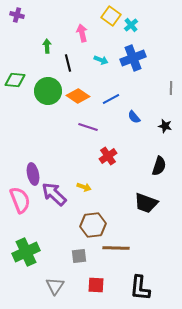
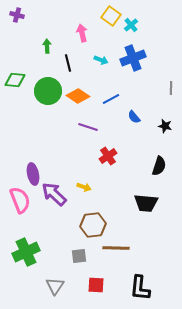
black trapezoid: rotated 15 degrees counterclockwise
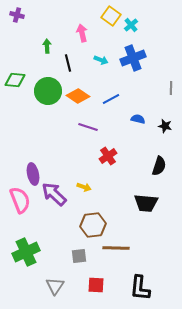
blue semicircle: moved 4 px right, 2 px down; rotated 144 degrees clockwise
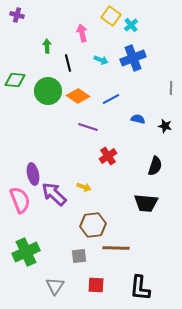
black semicircle: moved 4 px left
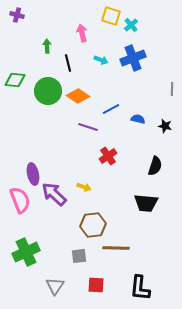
yellow square: rotated 18 degrees counterclockwise
gray line: moved 1 px right, 1 px down
blue line: moved 10 px down
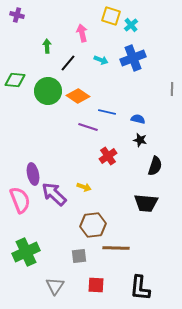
black line: rotated 54 degrees clockwise
blue line: moved 4 px left, 3 px down; rotated 42 degrees clockwise
black star: moved 25 px left, 14 px down
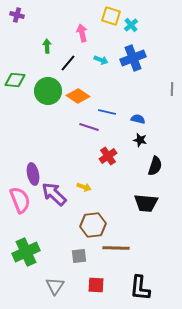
purple line: moved 1 px right
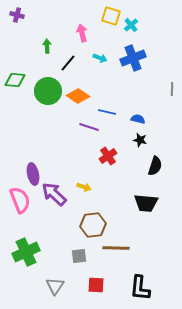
cyan arrow: moved 1 px left, 2 px up
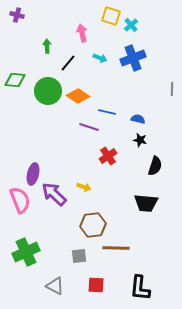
purple ellipse: rotated 25 degrees clockwise
gray triangle: rotated 36 degrees counterclockwise
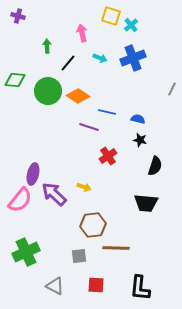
purple cross: moved 1 px right, 1 px down
gray line: rotated 24 degrees clockwise
pink semicircle: rotated 60 degrees clockwise
